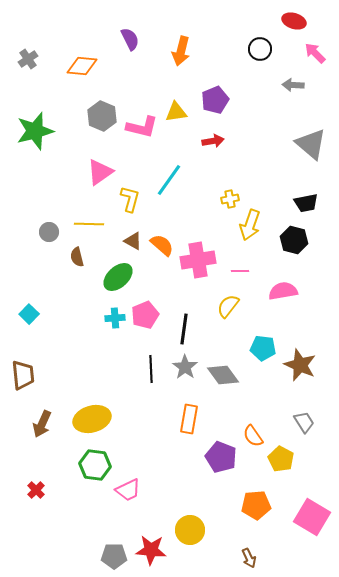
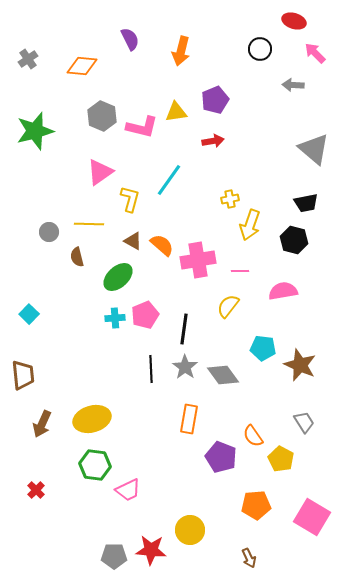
gray triangle at (311, 144): moved 3 px right, 5 px down
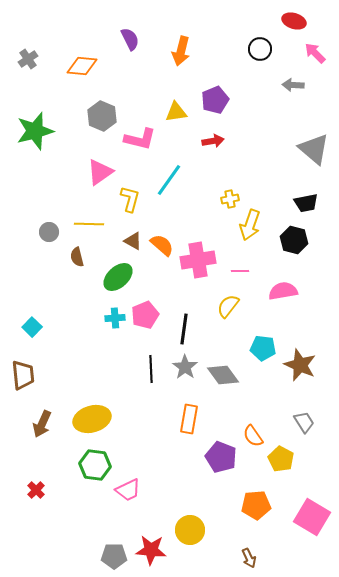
pink L-shape at (142, 127): moved 2 px left, 12 px down
cyan square at (29, 314): moved 3 px right, 13 px down
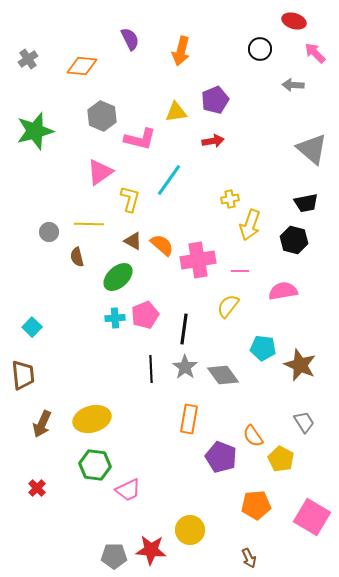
gray triangle at (314, 149): moved 2 px left
red cross at (36, 490): moved 1 px right, 2 px up
